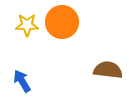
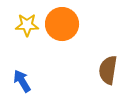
orange circle: moved 2 px down
brown semicircle: rotated 88 degrees counterclockwise
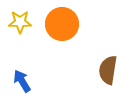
yellow star: moved 7 px left, 3 px up
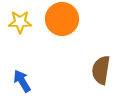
orange circle: moved 5 px up
brown semicircle: moved 7 px left
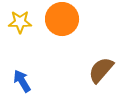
brown semicircle: rotated 32 degrees clockwise
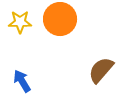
orange circle: moved 2 px left
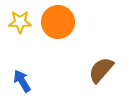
orange circle: moved 2 px left, 3 px down
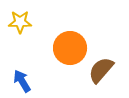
orange circle: moved 12 px right, 26 px down
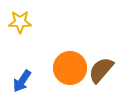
orange circle: moved 20 px down
blue arrow: rotated 115 degrees counterclockwise
